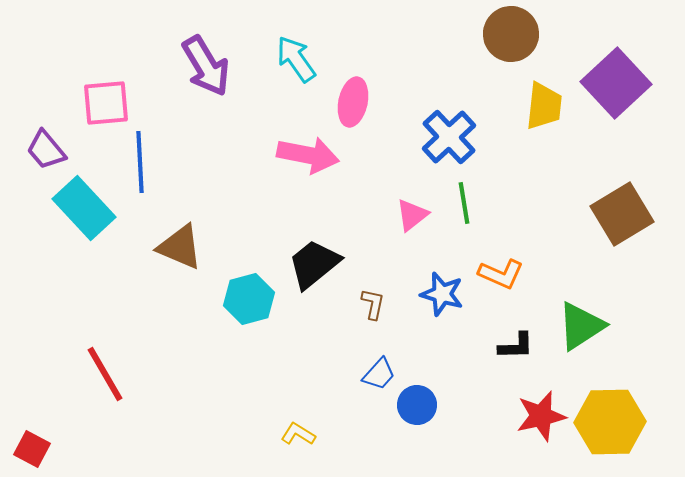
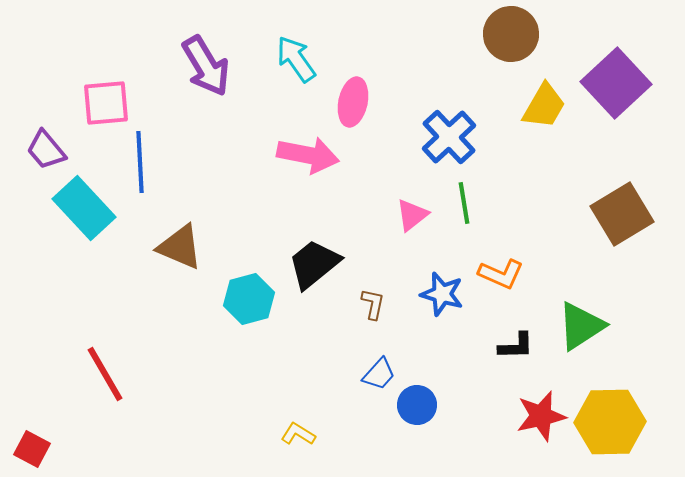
yellow trapezoid: rotated 24 degrees clockwise
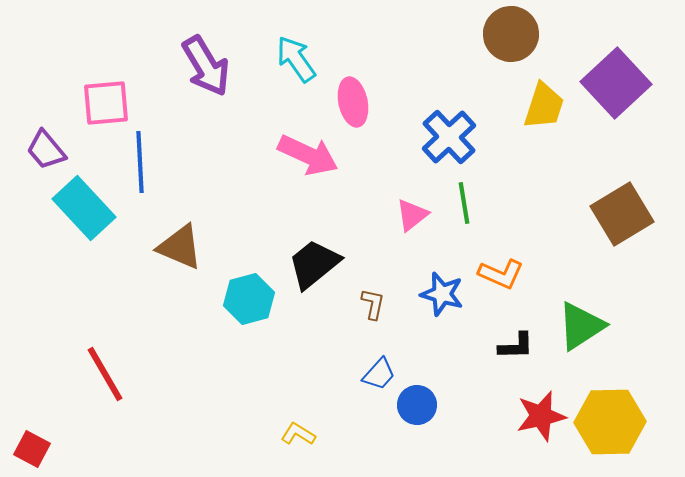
pink ellipse: rotated 24 degrees counterclockwise
yellow trapezoid: rotated 12 degrees counterclockwise
pink arrow: rotated 14 degrees clockwise
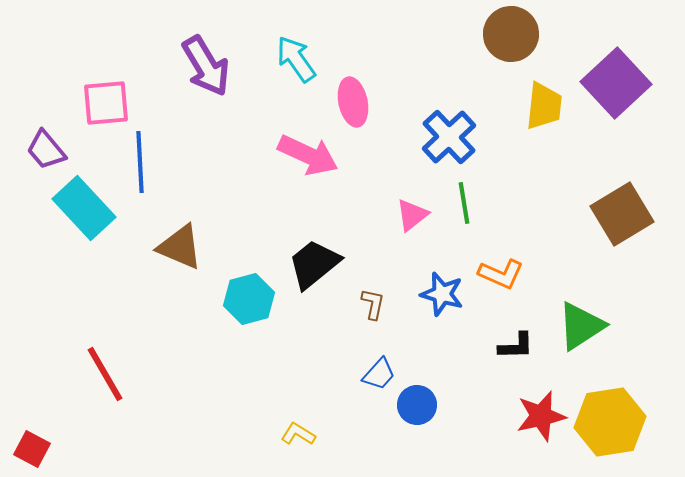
yellow trapezoid: rotated 12 degrees counterclockwise
yellow hexagon: rotated 8 degrees counterclockwise
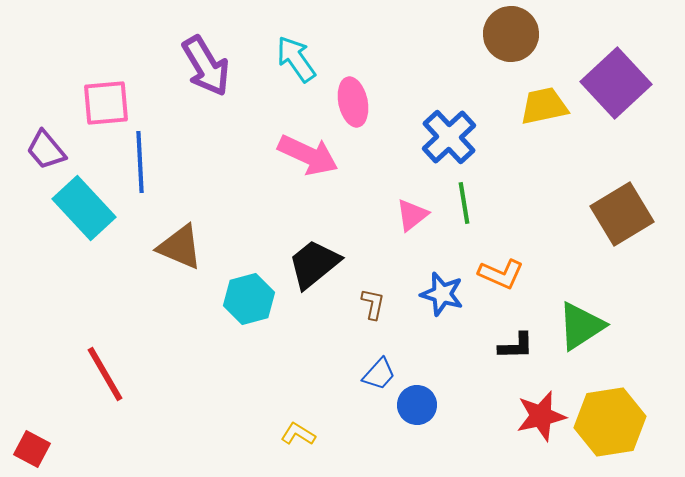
yellow trapezoid: rotated 108 degrees counterclockwise
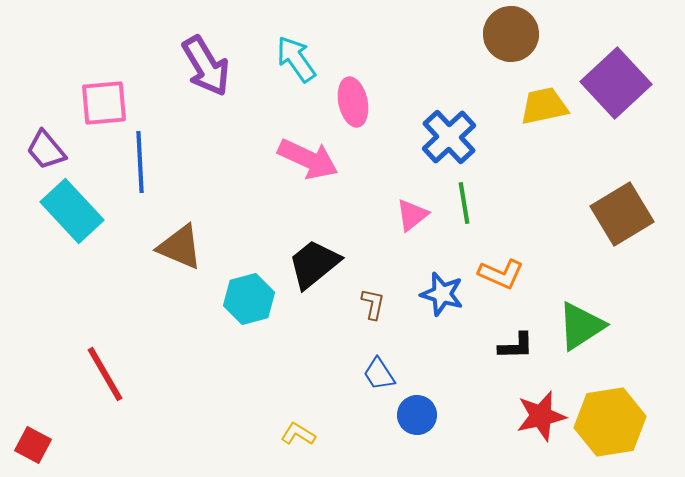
pink square: moved 2 px left
pink arrow: moved 4 px down
cyan rectangle: moved 12 px left, 3 px down
blue trapezoid: rotated 105 degrees clockwise
blue circle: moved 10 px down
red square: moved 1 px right, 4 px up
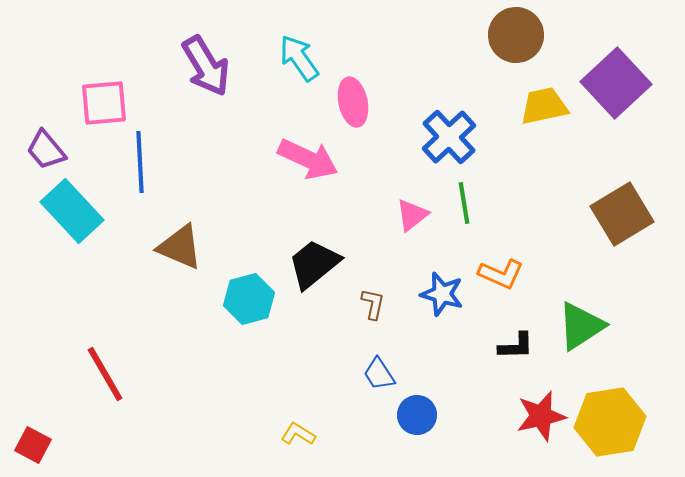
brown circle: moved 5 px right, 1 px down
cyan arrow: moved 3 px right, 1 px up
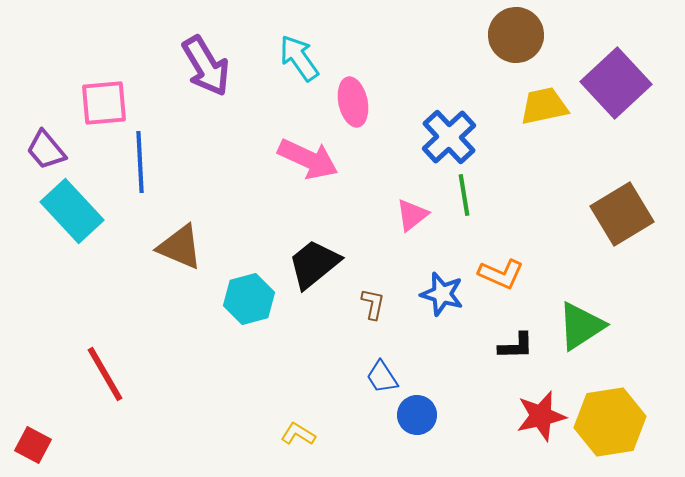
green line: moved 8 px up
blue trapezoid: moved 3 px right, 3 px down
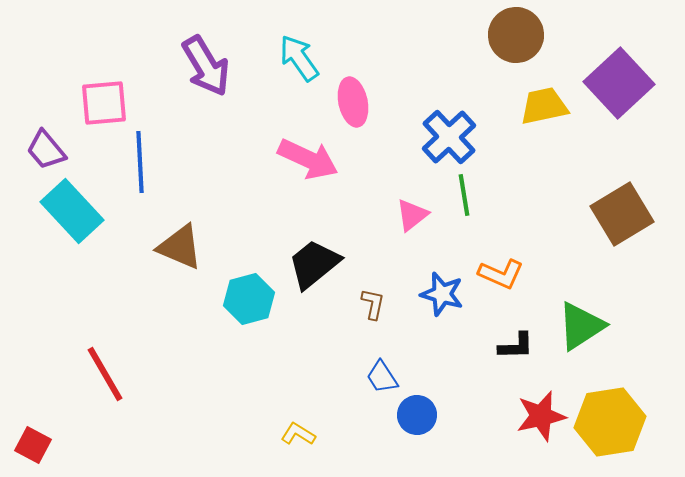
purple square: moved 3 px right
